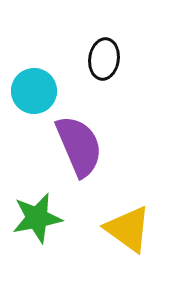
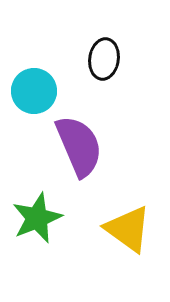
green star: rotated 12 degrees counterclockwise
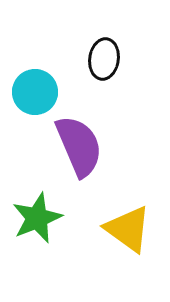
cyan circle: moved 1 px right, 1 px down
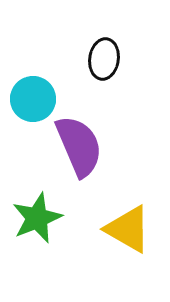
cyan circle: moved 2 px left, 7 px down
yellow triangle: rotated 6 degrees counterclockwise
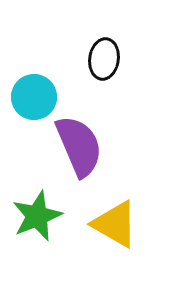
cyan circle: moved 1 px right, 2 px up
green star: moved 2 px up
yellow triangle: moved 13 px left, 5 px up
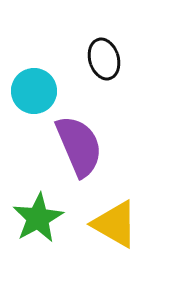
black ellipse: rotated 24 degrees counterclockwise
cyan circle: moved 6 px up
green star: moved 1 px right, 2 px down; rotated 6 degrees counterclockwise
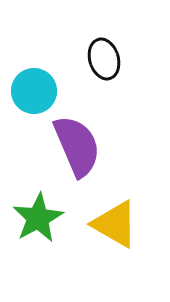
purple semicircle: moved 2 px left
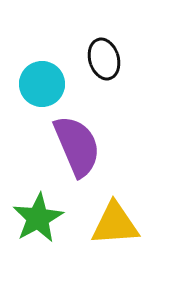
cyan circle: moved 8 px right, 7 px up
yellow triangle: rotated 34 degrees counterclockwise
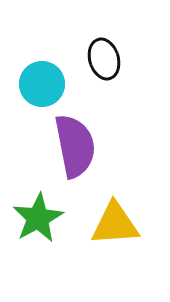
purple semicircle: moved 2 px left; rotated 12 degrees clockwise
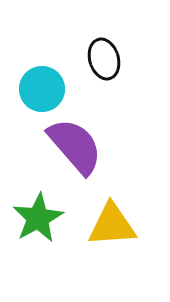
cyan circle: moved 5 px down
purple semicircle: rotated 30 degrees counterclockwise
yellow triangle: moved 3 px left, 1 px down
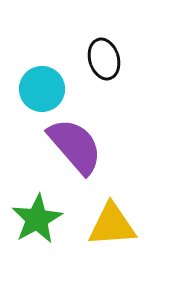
green star: moved 1 px left, 1 px down
